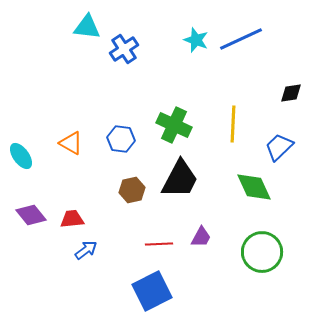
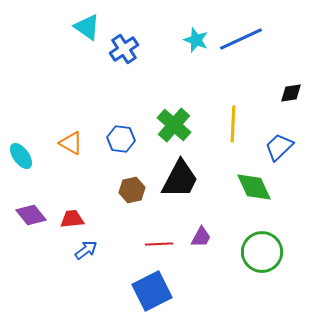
cyan triangle: rotated 28 degrees clockwise
green cross: rotated 16 degrees clockwise
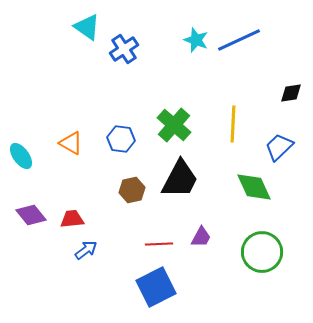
blue line: moved 2 px left, 1 px down
blue square: moved 4 px right, 4 px up
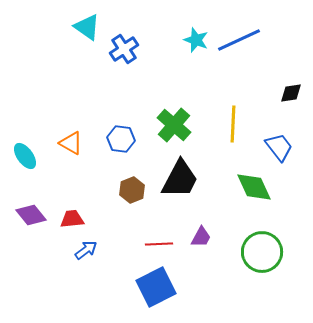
blue trapezoid: rotated 96 degrees clockwise
cyan ellipse: moved 4 px right
brown hexagon: rotated 10 degrees counterclockwise
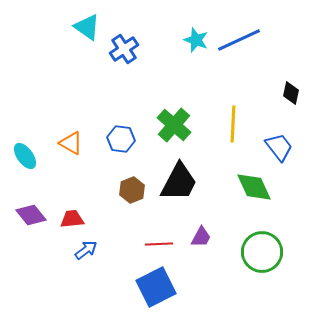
black diamond: rotated 70 degrees counterclockwise
black trapezoid: moved 1 px left, 3 px down
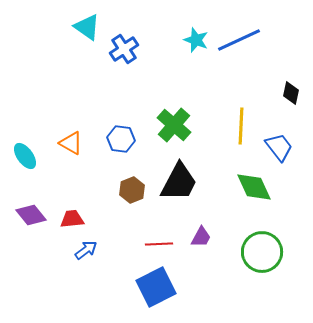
yellow line: moved 8 px right, 2 px down
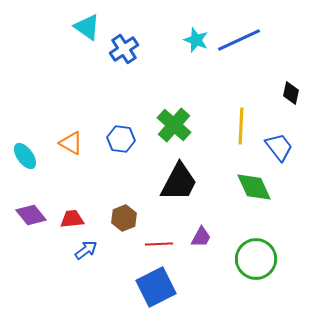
brown hexagon: moved 8 px left, 28 px down
green circle: moved 6 px left, 7 px down
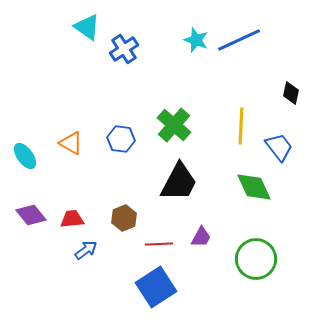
blue square: rotated 6 degrees counterclockwise
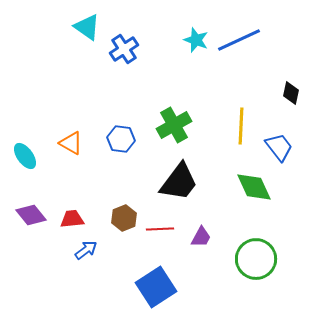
green cross: rotated 20 degrees clockwise
black trapezoid: rotated 9 degrees clockwise
red line: moved 1 px right, 15 px up
